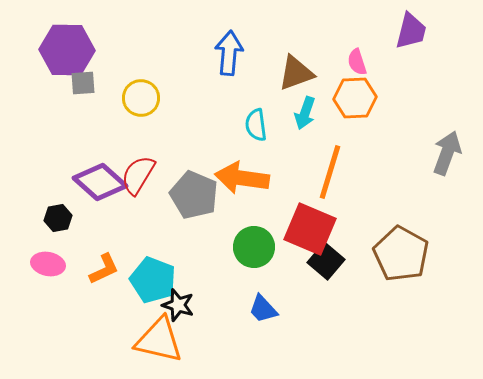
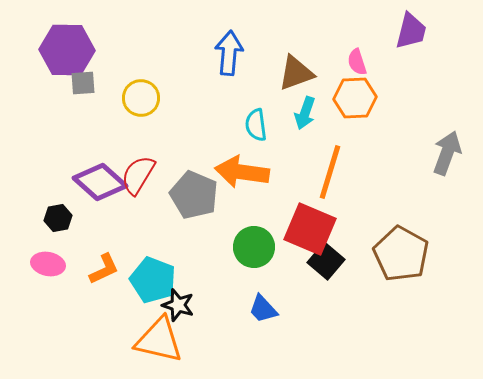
orange arrow: moved 6 px up
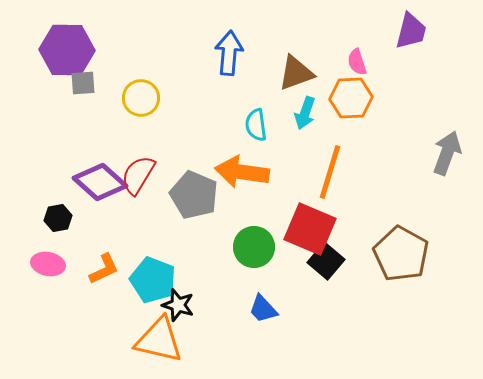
orange hexagon: moved 4 px left
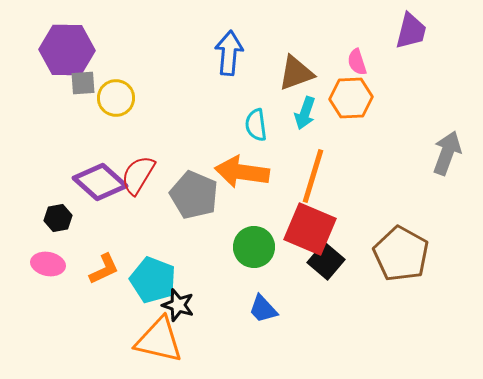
yellow circle: moved 25 px left
orange line: moved 17 px left, 4 px down
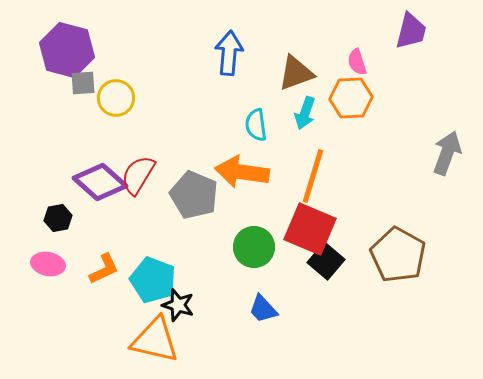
purple hexagon: rotated 14 degrees clockwise
brown pentagon: moved 3 px left, 1 px down
orange triangle: moved 4 px left
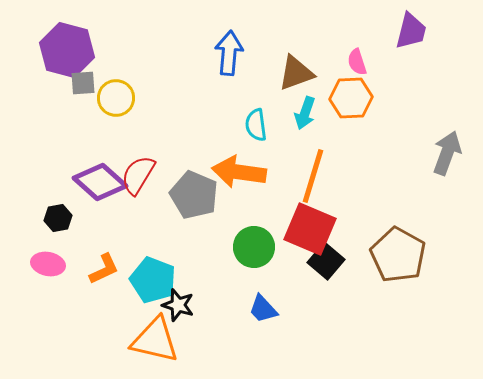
orange arrow: moved 3 px left
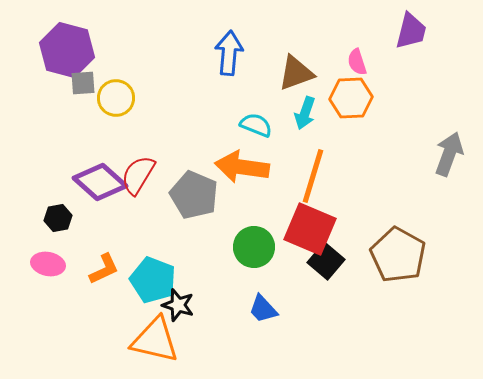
cyan semicircle: rotated 120 degrees clockwise
gray arrow: moved 2 px right, 1 px down
orange arrow: moved 3 px right, 5 px up
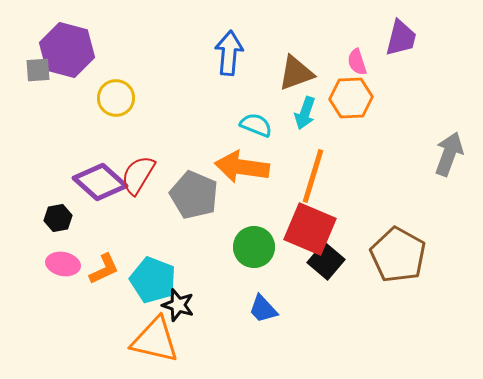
purple trapezoid: moved 10 px left, 7 px down
gray square: moved 45 px left, 13 px up
pink ellipse: moved 15 px right
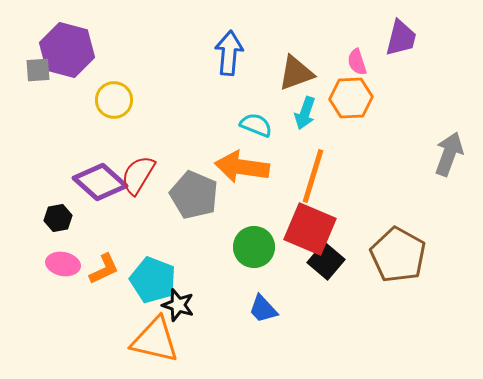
yellow circle: moved 2 px left, 2 px down
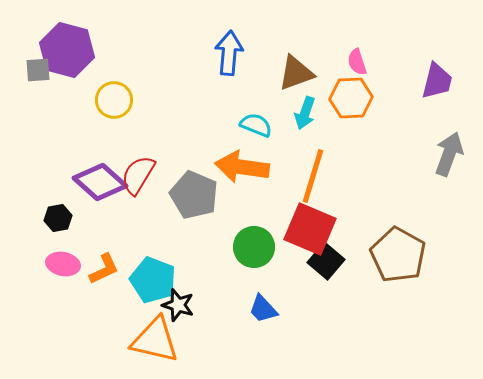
purple trapezoid: moved 36 px right, 43 px down
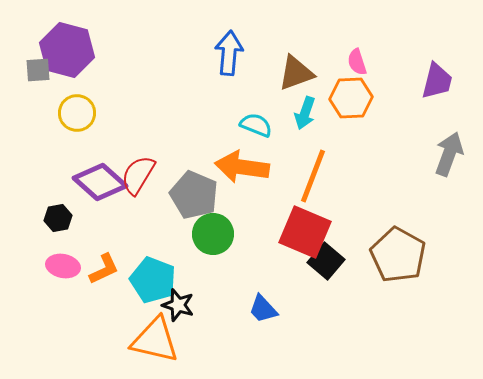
yellow circle: moved 37 px left, 13 px down
orange line: rotated 4 degrees clockwise
red square: moved 5 px left, 3 px down
green circle: moved 41 px left, 13 px up
pink ellipse: moved 2 px down
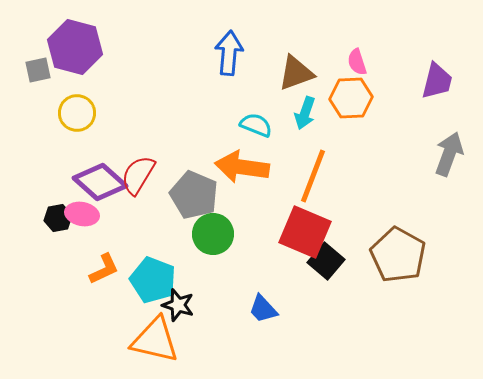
purple hexagon: moved 8 px right, 3 px up
gray square: rotated 8 degrees counterclockwise
pink ellipse: moved 19 px right, 52 px up
